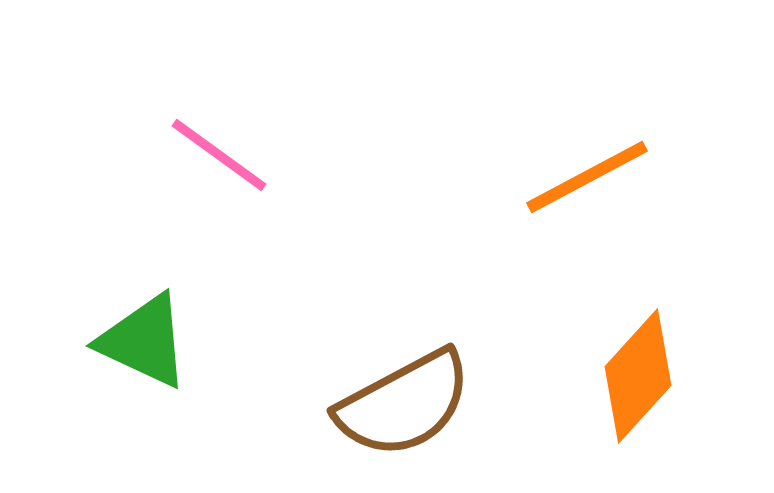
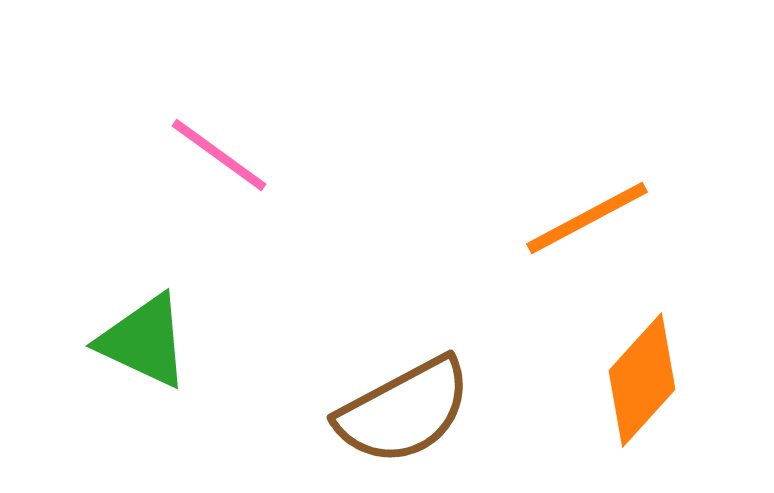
orange line: moved 41 px down
orange diamond: moved 4 px right, 4 px down
brown semicircle: moved 7 px down
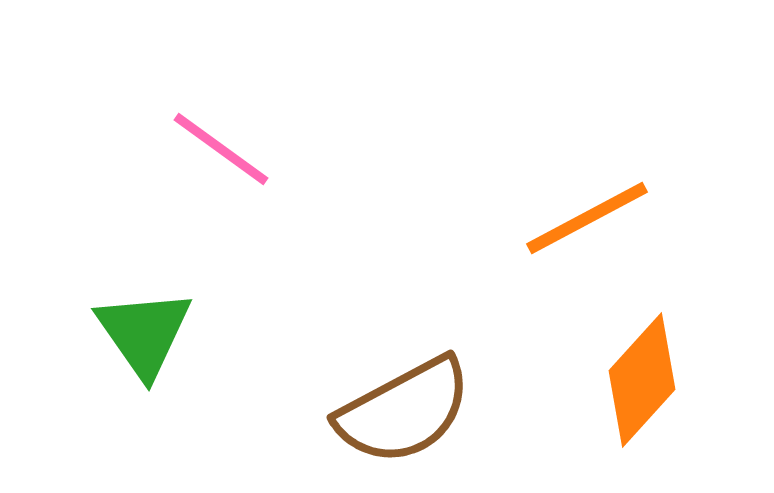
pink line: moved 2 px right, 6 px up
green triangle: moved 8 px up; rotated 30 degrees clockwise
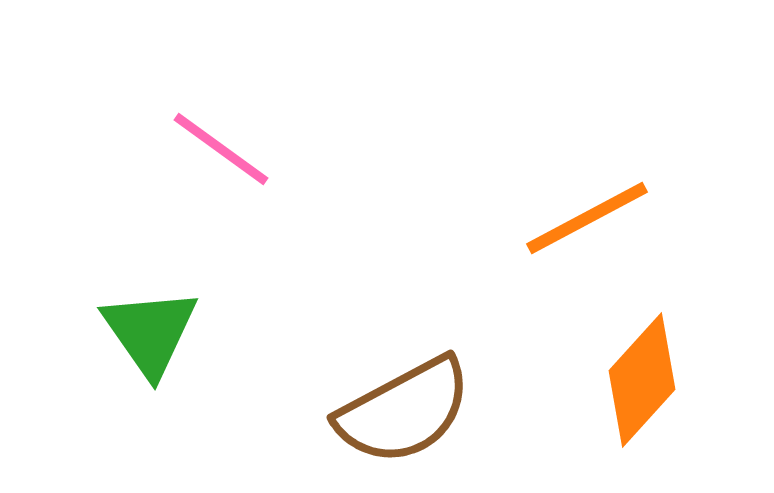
green triangle: moved 6 px right, 1 px up
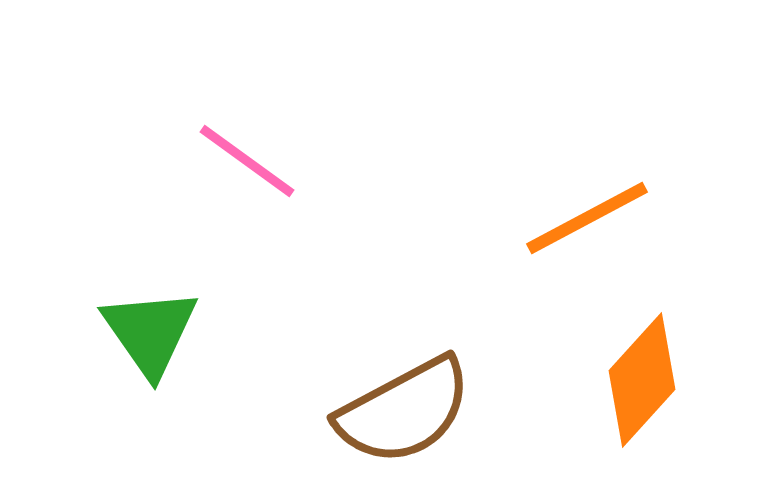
pink line: moved 26 px right, 12 px down
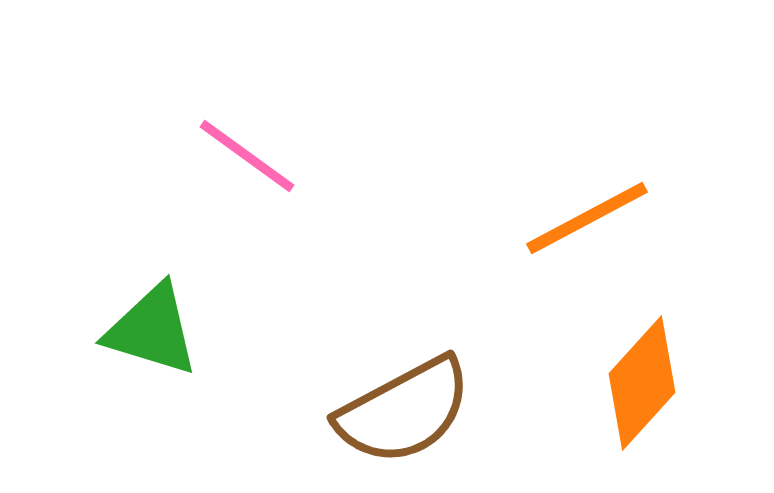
pink line: moved 5 px up
green triangle: moved 2 px right, 2 px up; rotated 38 degrees counterclockwise
orange diamond: moved 3 px down
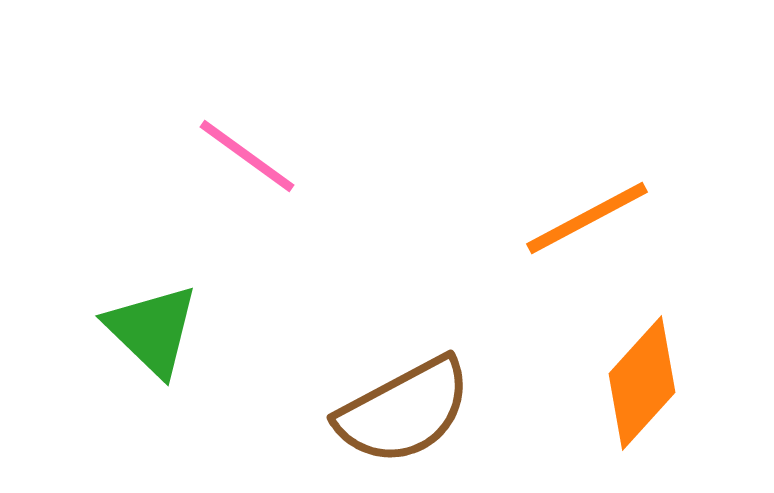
green triangle: rotated 27 degrees clockwise
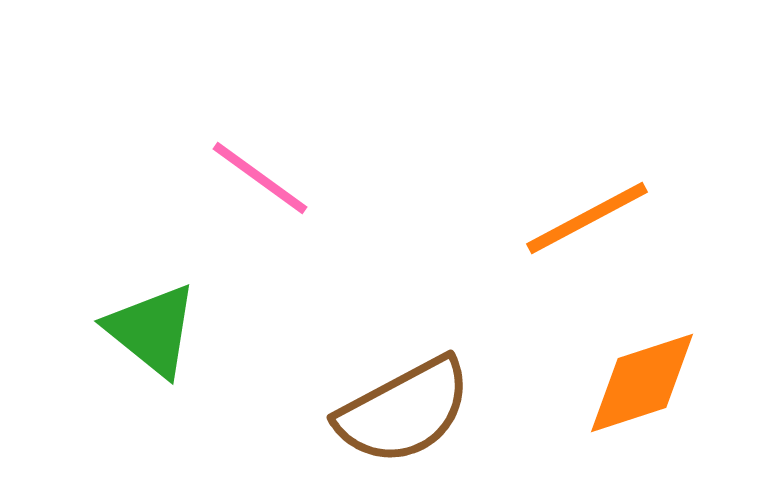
pink line: moved 13 px right, 22 px down
green triangle: rotated 5 degrees counterclockwise
orange diamond: rotated 30 degrees clockwise
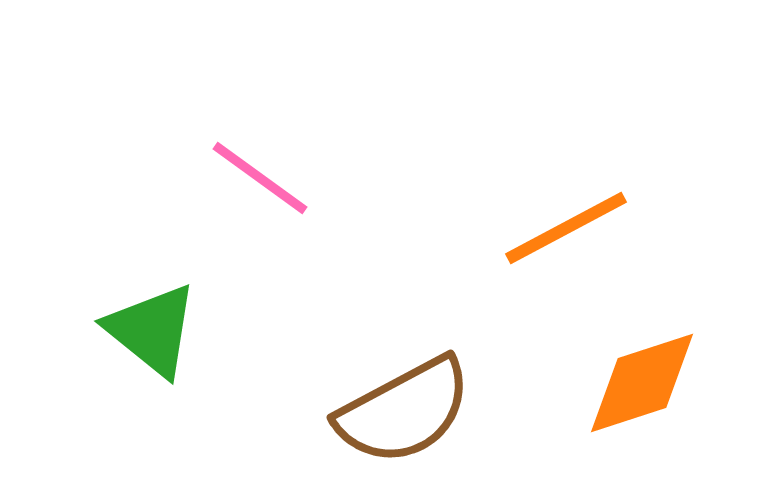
orange line: moved 21 px left, 10 px down
